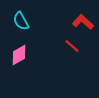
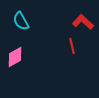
red line: rotated 35 degrees clockwise
pink diamond: moved 4 px left, 2 px down
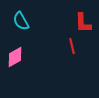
red L-shape: moved 1 px down; rotated 135 degrees counterclockwise
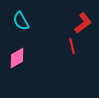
red L-shape: rotated 125 degrees counterclockwise
pink diamond: moved 2 px right, 1 px down
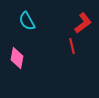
cyan semicircle: moved 6 px right
pink diamond: rotated 50 degrees counterclockwise
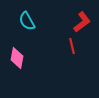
red L-shape: moved 1 px left, 1 px up
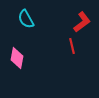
cyan semicircle: moved 1 px left, 2 px up
